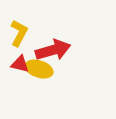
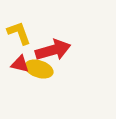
yellow L-shape: rotated 48 degrees counterclockwise
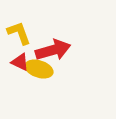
red triangle: moved 2 px up; rotated 12 degrees clockwise
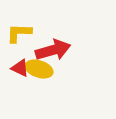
yellow L-shape: rotated 68 degrees counterclockwise
red triangle: moved 6 px down
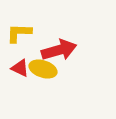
red arrow: moved 6 px right
yellow ellipse: moved 4 px right
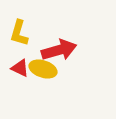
yellow L-shape: rotated 76 degrees counterclockwise
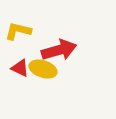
yellow L-shape: moved 1 px left, 2 px up; rotated 88 degrees clockwise
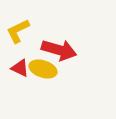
yellow L-shape: rotated 40 degrees counterclockwise
red arrow: rotated 32 degrees clockwise
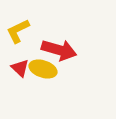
red triangle: rotated 18 degrees clockwise
